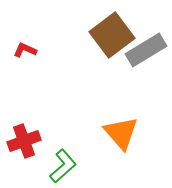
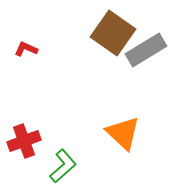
brown square: moved 1 px right, 2 px up; rotated 18 degrees counterclockwise
red L-shape: moved 1 px right, 1 px up
orange triangle: moved 2 px right; rotated 6 degrees counterclockwise
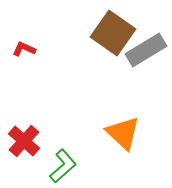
red L-shape: moved 2 px left
red cross: rotated 28 degrees counterclockwise
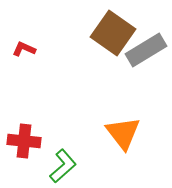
orange triangle: rotated 9 degrees clockwise
red cross: rotated 36 degrees counterclockwise
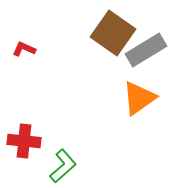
orange triangle: moved 16 px right, 35 px up; rotated 33 degrees clockwise
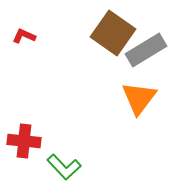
red L-shape: moved 13 px up
orange triangle: rotated 18 degrees counterclockwise
green L-shape: moved 1 px right, 1 px down; rotated 88 degrees clockwise
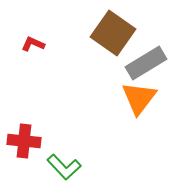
red L-shape: moved 9 px right, 8 px down
gray rectangle: moved 13 px down
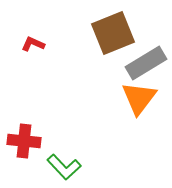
brown square: rotated 33 degrees clockwise
